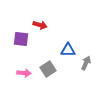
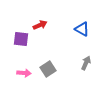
red arrow: rotated 40 degrees counterclockwise
blue triangle: moved 14 px right, 21 px up; rotated 28 degrees clockwise
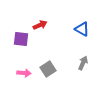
gray arrow: moved 3 px left
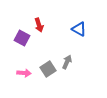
red arrow: moved 1 px left; rotated 96 degrees clockwise
blue triangle: moved 3 px left
purple square: moved 1 px right, 1 px up; rotated 21 degrees clockwise
gray arrow: moved 16 px left, 1 px up
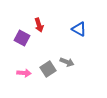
gray arrow: rotated 88 degrees clockwise
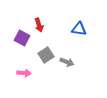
blue triangle: rotated 21 degrees counterclockwise
gray square: moved 2 px left, 14 px up
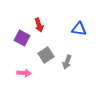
gray arrow: rotated 88 degrees clockwise
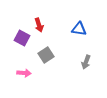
gray arrow: moved 19 px right
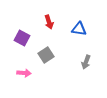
red arrow: moved 10 px right, 3 px up
